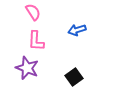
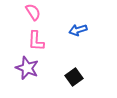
blue arrow: moved 1 px right
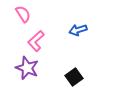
pink semicircle: moved 10 px left, 2 px down
pink L-shape: rotated 45 degrees clockwise
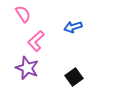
blue arrow: moved 5 px left, 3 px up
